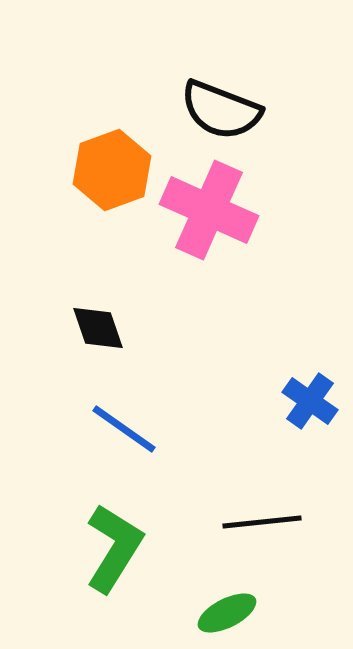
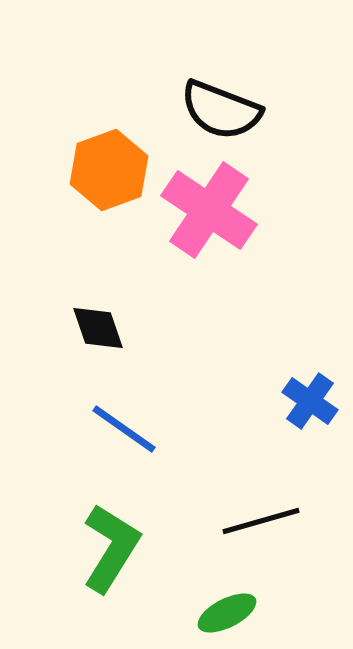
orange hexagon: moved 3 px left
pink cross: rotated 10 degrees clockwise
black line: moved 1 px left, 1 px up; rotated 10 degrees counterclockwise
green L-shape: moved 3 px left
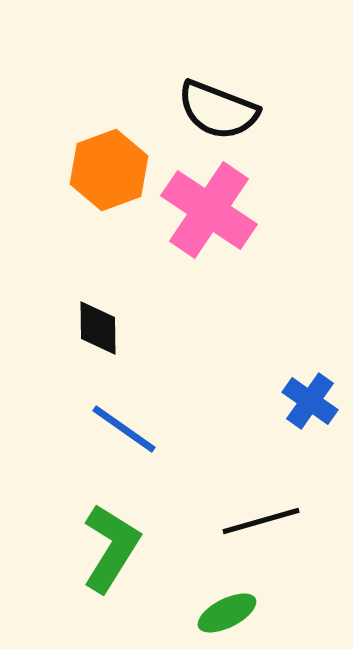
black semicircle: moved 3 px left
black diamond: rotated 18 degrees clockwise
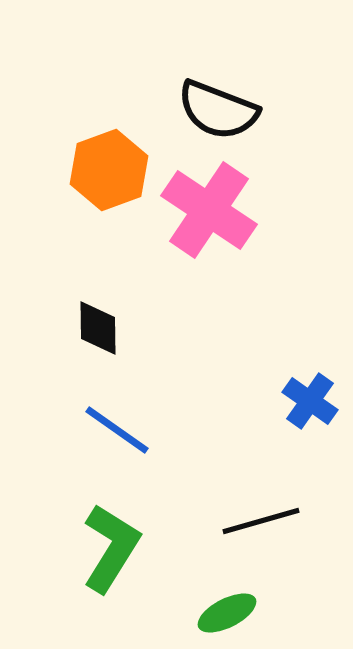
blue line: moved 7 px left, 1 px down
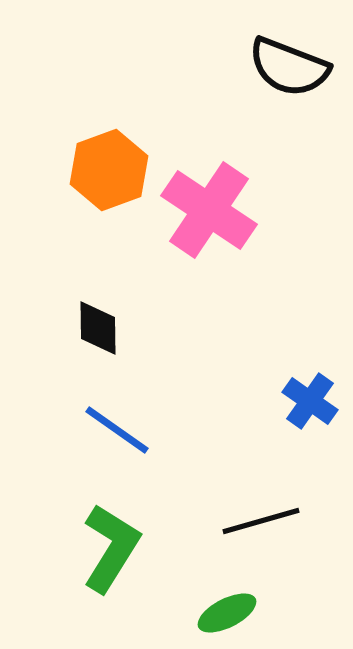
black semicircle: moved 71 px right, 43 px up
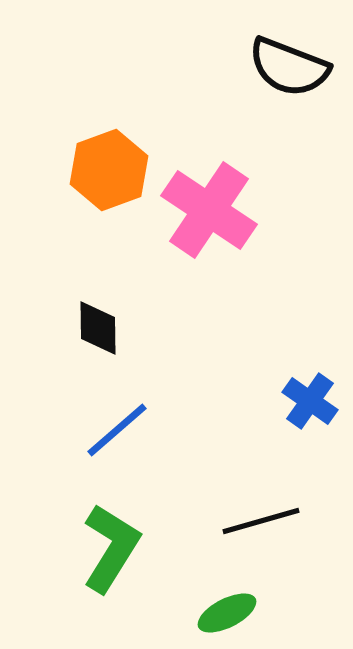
blue line: rotated 76 degrees counterclockwise
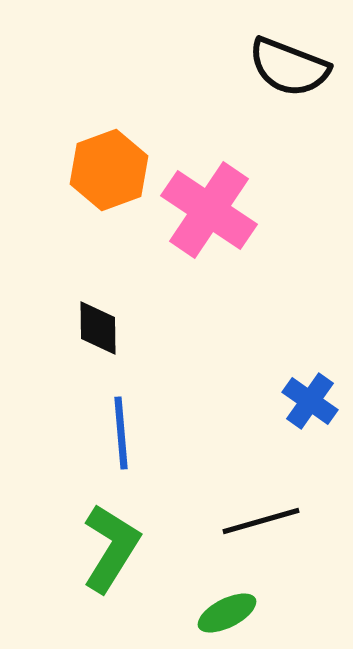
blue line: moved 4 px right, 3 px down; rotated 54 degrees counterclockwise
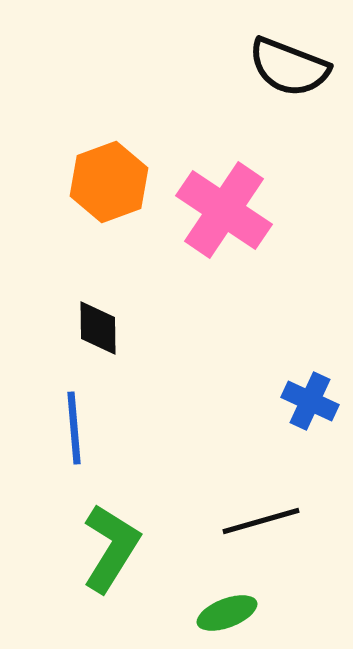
orange hexagon: moved 12 px down
pink cross: moved 15 px right
blue cross: rotated 10 degrees counterclockwise
blue line: moved 47 px left, 5 px up
green ellipse: rotated 6 degrees clockwise
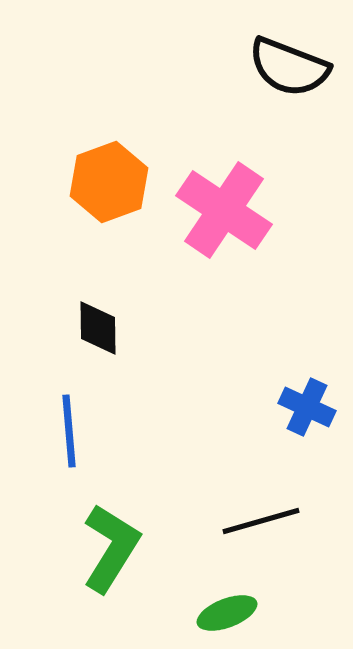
blue cross: moved 3 px left, 6 px down
blue line: moved 5 px left, 3 px down
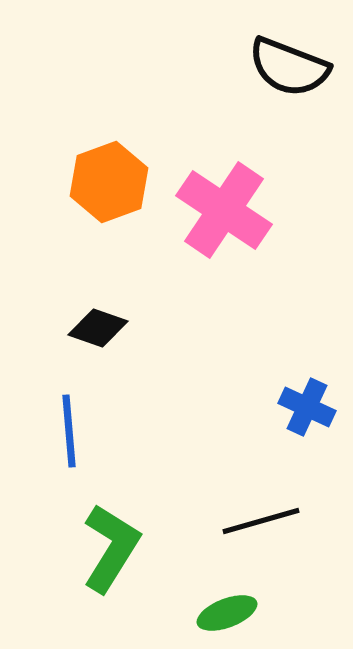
black diamond: rotated 70 degrees counterclockwise
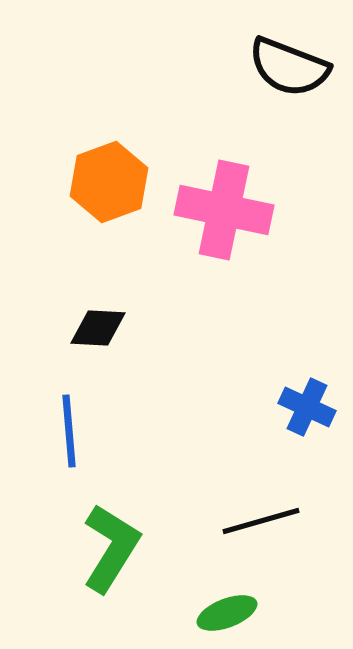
pink cross: rotated 22 degrees counterclockwise
black diamond: rotated 16 degrees counterclockwise
